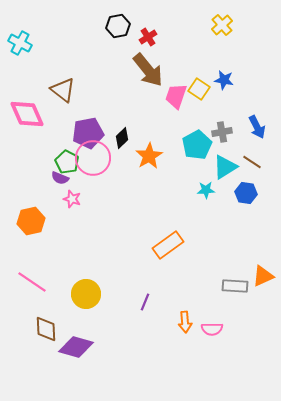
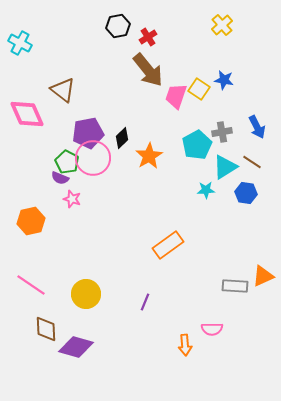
pink line: moved 1 px left, 3 px down
orange arrow: moved 23 px down
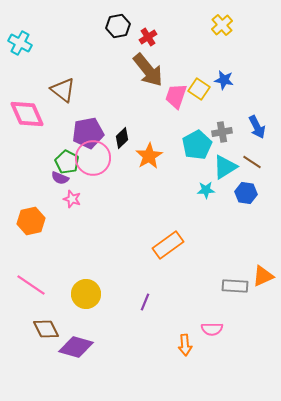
brown diamond: rotated 24 degrees counterclockwise
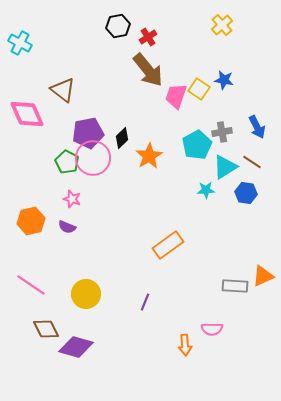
purple semicircle: moved 7 px right, 49 px down
